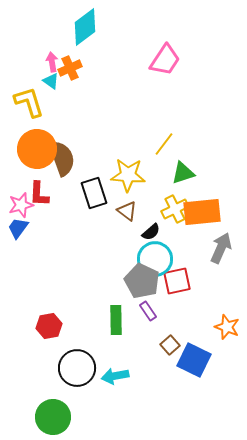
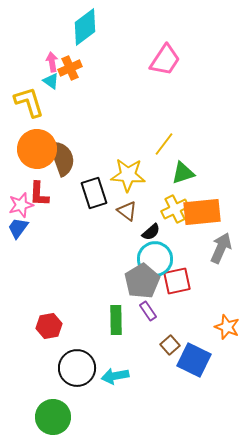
gray pentagon: rotated 16 degrees clockwise
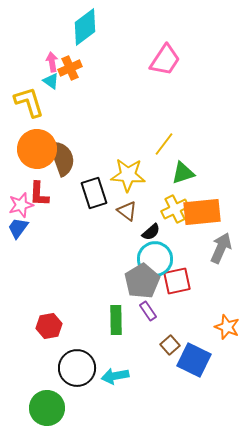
green circle: moved 6 px left, 9 px up
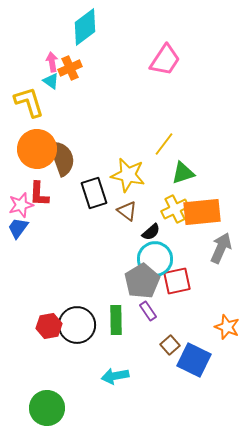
yellow star: rotated 8 degrees clockwise
black circle: moved 43 px up
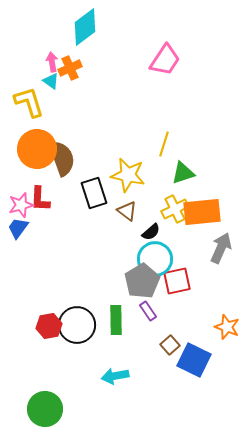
yellow line: rotated 20 degrees counterclockwise
red L-shape: moved 1 px right, 5 px down
green circle: moved 2 px left, 1 px down
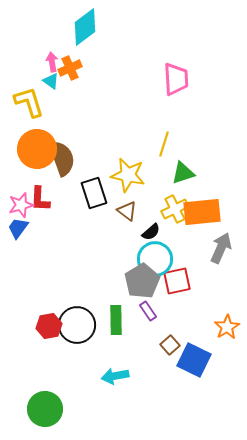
pink trapezoid: moved 11 px right, 19 px down; rotated 36 degrees counterclockwise
orange star: rotated 20 degrees clockwise
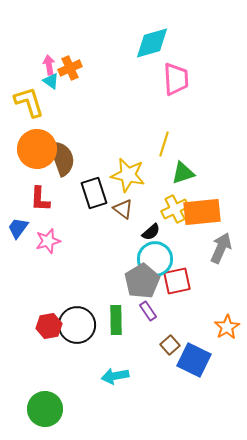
cyan diamond: moved 67 px right, 16 px down; rotated 21 degrees clockwise
pink arrow: moved 3 px left, 3 px down
pink star: moved 27 px right, 36 px down
brown triangle: moved 4 px left, 2 px up
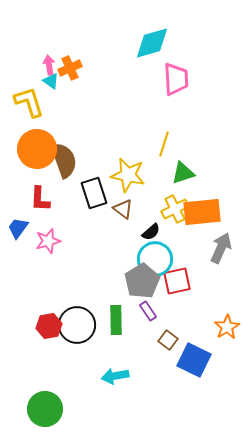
brown semicircle: moved 2 px right, 2 px down
brown square: moved 2 px left, 5 px up; rotated 12 degrees counterclockwise
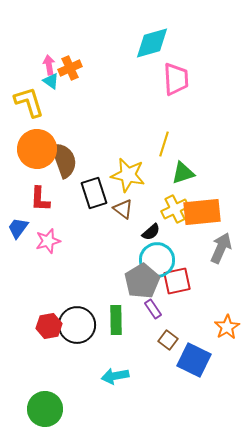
cyan circle: moved 2 px right, 1 px down
purple rectangle: moved 5 px right, 2 px up
